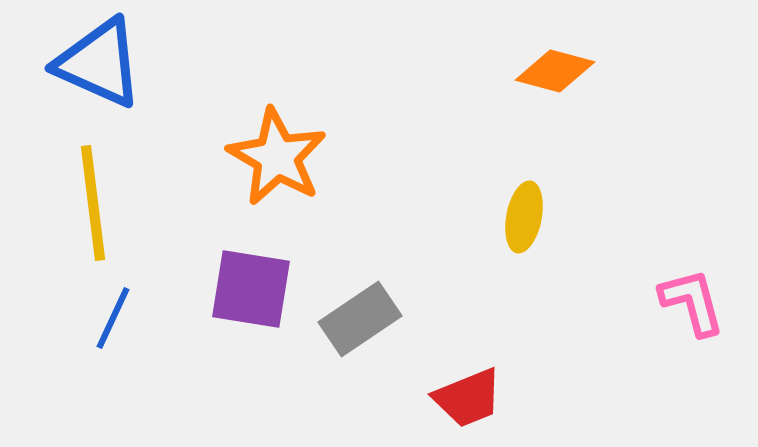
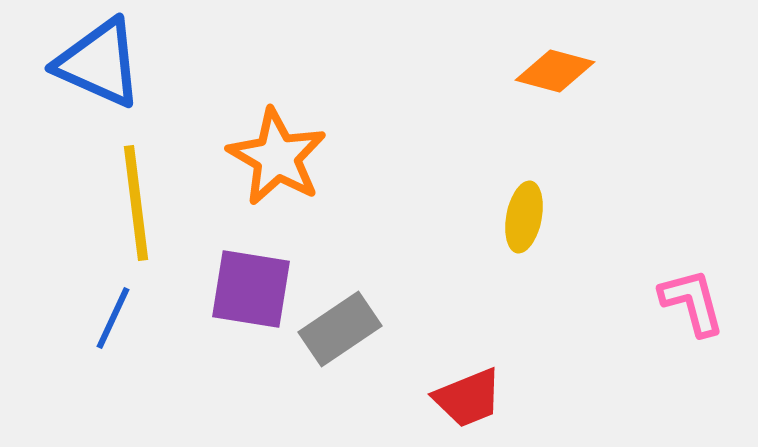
yellow line: moved 43 px right
gray rectangle: moved 20 px left, 10 px down
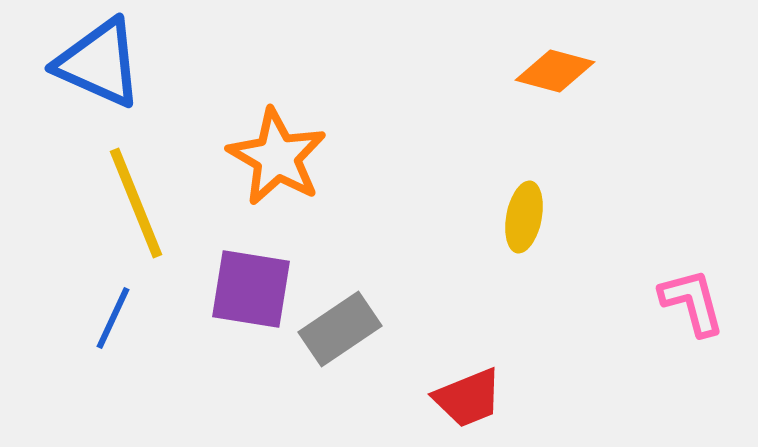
yellow line: rotated 15 degrees counterclockwise
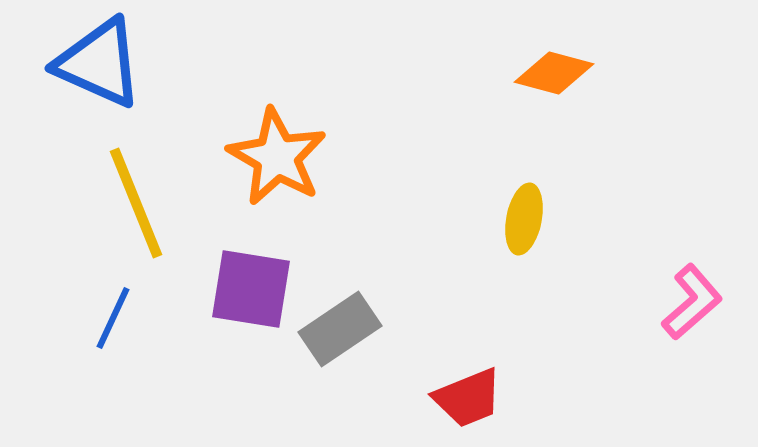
orange diamond: moved 1 px left, 2 px down
yellow ellipse: moved 2 px down
pink L-shape: rotated 64 degrees clockwise
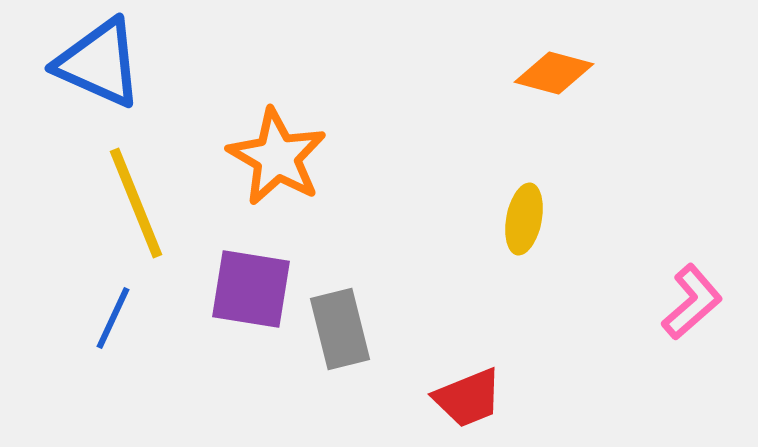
gray rectangle: rotated 70 degrees counterclockwise
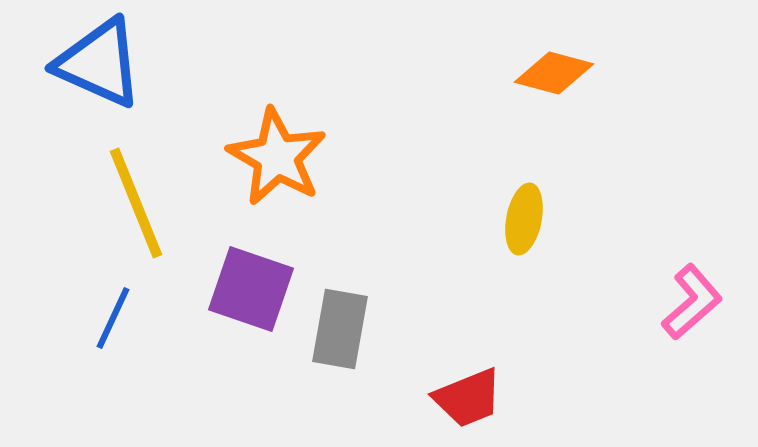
purple square: rotated 10 degrees clockwise
gray rectangle: rotated 24 degrees clockwise
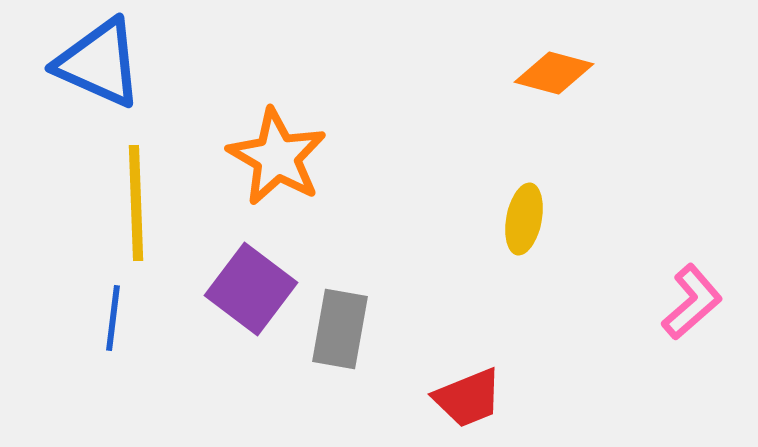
yellow line: rotated 20 degrees clockwise
purple square: rotated 18 degrees clockwise
blue line: rotated 18 degrees counterclockwise
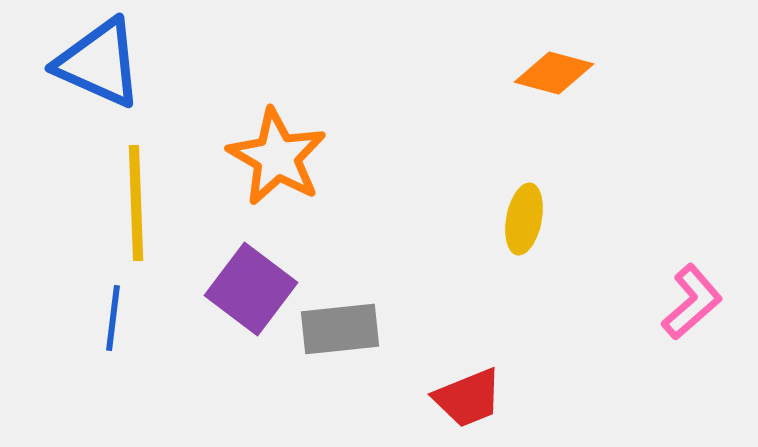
gray rectangle: rotated 74 degrees clockwise
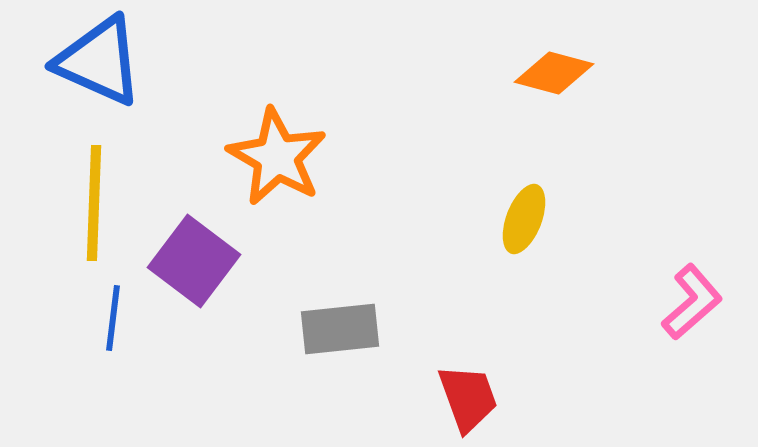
blue triangle: moved 2 px up
yellow line: moved 42 px left; rotated 4 degrees clockwise
yellow ellipse: rotated 10 degrees clockwise
purple square: moved 57 px left, 28 px up
red trapezoid: rotated 88 degrees counterclockwise
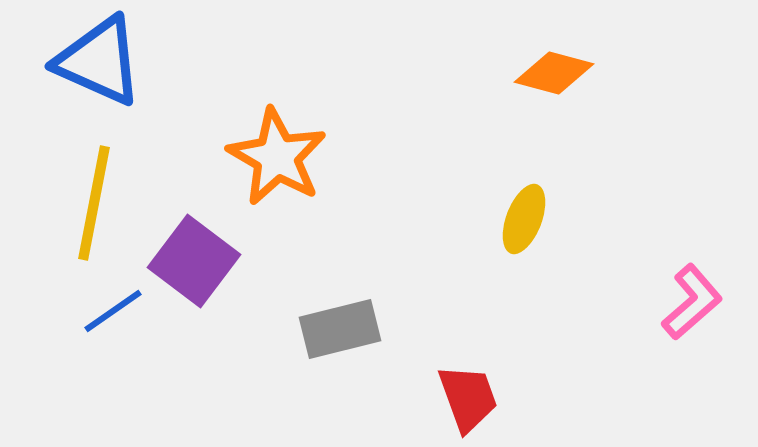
yellow line: rotated 9 degrees clockwise
blue line: moved 7 px up; rotated 48 degrees clockwise
gray rectangle: rotated 8 degrees counterclockwise
